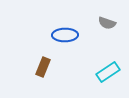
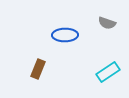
brown rectangle: moved 5 px left, 2 px down
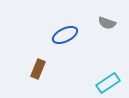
blue ellipse: rotated 25 degrees counterclockwise
cyan rectangle: moved 11 px down
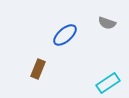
blue ellipse: rotated 15 degrees counterclockwise
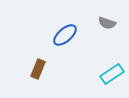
cyan rectangle: moved 4 px right, 9 px up
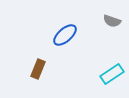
gray semicircle: moved 5 px right, 2 px up
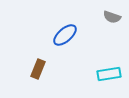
gray semicircle: moved 4 px up
cyan rectangle: moved 3 px left; rotated 25 degrees clockwise
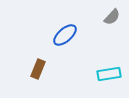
gray semicircle: rotated 66 degrees counterclockwise
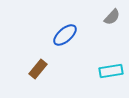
brown rectangle: rotated 18 degrees clockwise
cyan rectangle: moved 2 px right, 3 px up
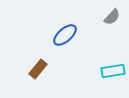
cyan rectangle: moved 2 px right
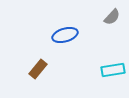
blue ellipse: rotated 25 degrees clockwise
cyan rectangle: moved 1 px up
